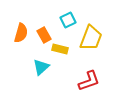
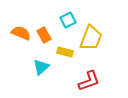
orange semicircle: rotated 84 degrees counterclockwise
yellow rectangle: moved 5 px right, 3 px down
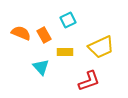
yellow trapezoid: moved 10 px right, 9 px down; rotated 44 degrees clockwise
yellow rectangle: rotated 14 degrees counterclockwise
cyan triangle: rotated 30 degrees counterclockwise
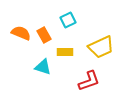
cyan triangle: moved 2 px right; rotated 30 degrees counterclockwise
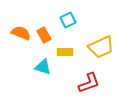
red L-shape: moved 2 px down
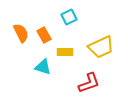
cyan square: moved 1 px right, 3 px up
orange semicircle: rotated 42 degrees clockwise
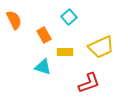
cyan square: rotated 14 degrees counterclockwise
orange semicircle: moved 7 px left, 13 px up
